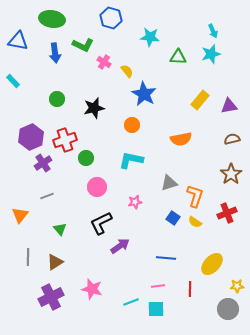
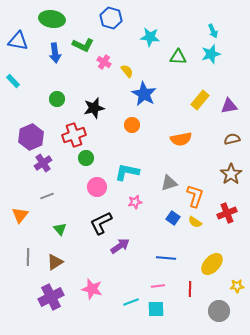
red cross at (65, 140): moved 9 px right, 5 px up
cyan L-shape at (131, 160): moved 4 px left, 12 px down
gray circle at (228, 309): moved 9 px left, 2 px down
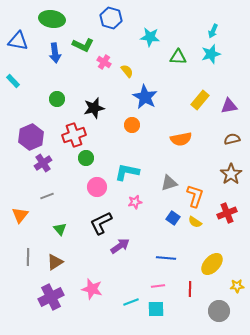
cyan arrow at (213, 31): rotated 48 degrees clockwise
blue star at (144, 94): moved 1 px right, 3 px down
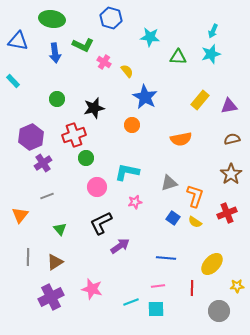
red line at (190, 289): moved 2 px right, 1 px up
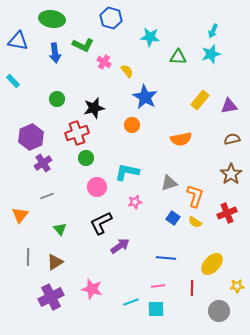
red cross at (74, 135): moved 3 px right, 2 px up
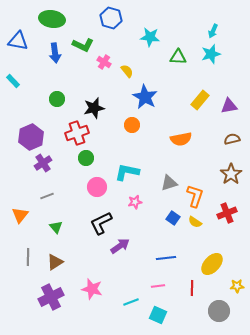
green triangle at (60, 229): moved 4 px left, 2 px up
blue line at (166, 258): rotated 12 degrees counterclockwise
cyan square at (156, 309): moved 2 px right, 6 px down; rotated 24 degrees clockwise
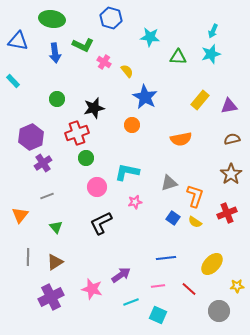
purple arrow at (120, 246): moved 1 px right, 29 px down
red line at (192, 288): moved 3 px left, 1 px down; rotated 49 degrees counterclockwise
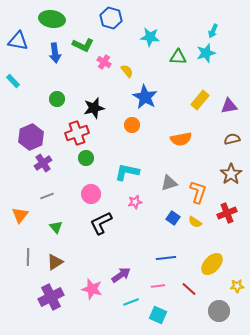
cyan star at (211, 54): moved 5 px left, 1 px up
pink circle at (97, 187): moved 6 px left, 7 px down
orange L-shape at (195, 196): moved 3 px right, 4 px up
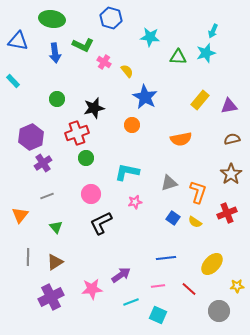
pink star at (92, 289): rotated 20 degrees counterclockwise
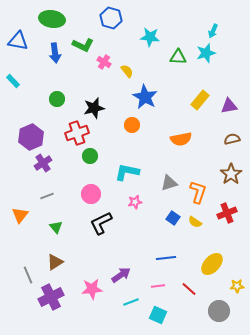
green circle at (86, 158): moved 4 px right, 2 px up
gray line at (28, 257): moved 18 px down; rotated 24 degrees counterclockwise
